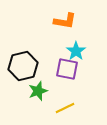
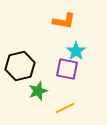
orange L-shape: moved 1 px left
black hexagon: moved 3 px left
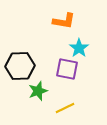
cyan star: moved 3 px right, 3 px up
black hexagon: rotated 12 degrees clockwise
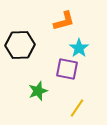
orange L-shape: rotated 25 degrees counterclockwise
black hexagon: moved 21 px up
yellow line: moved 12 px right; rotated 30 degrees counterclockwise
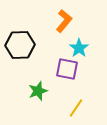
orange L-shape: rotated 35 degrees counterclockwise
yellow line: moved 1 px left
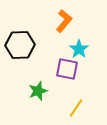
cyan star: moved 1 px down
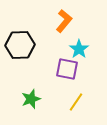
green star: moved 7 px left, 8 px down
yellow line: moved 6 px up
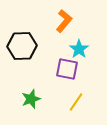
black hexagon: moved 2 px right, 1 px down
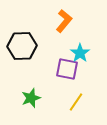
cyan star: moved 1 px right, 4 px down
green star: moved 1 px up
